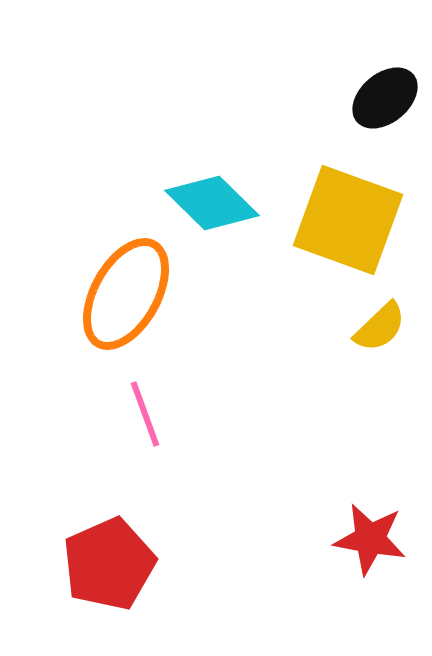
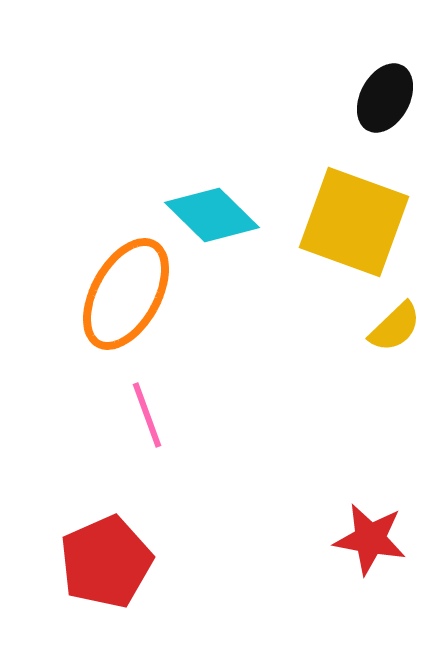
black ellipse: rotated 22 degrees counterclockwise
cyan diamond: moved 12 px down
yellow square: moved 6 px right, 2 px down
yellow semicircle: moved 15 px right
pink line: moved 2 px right, 1 px down
red pentagon: moved 3 px left, 2 px up
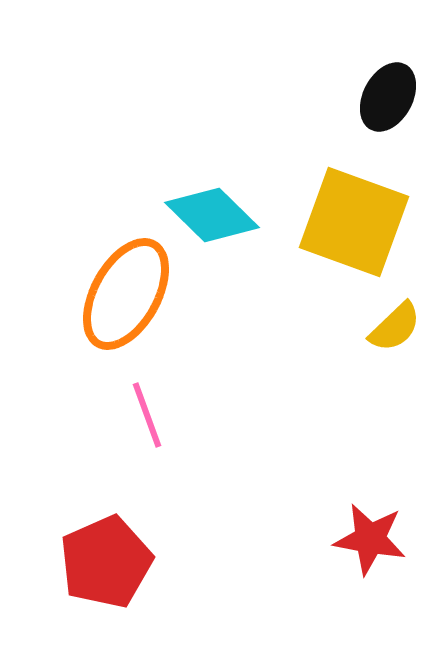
black ellipse: moved 3 px right, 1 px up
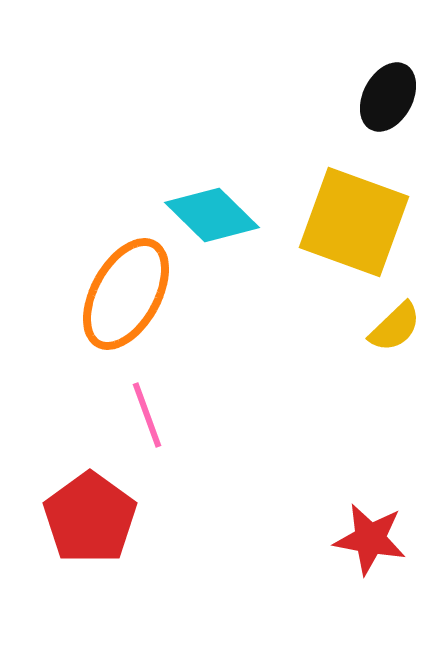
red pentagon: moved 16 px left, 44 px up; rotated 12 degrees counterclockwise
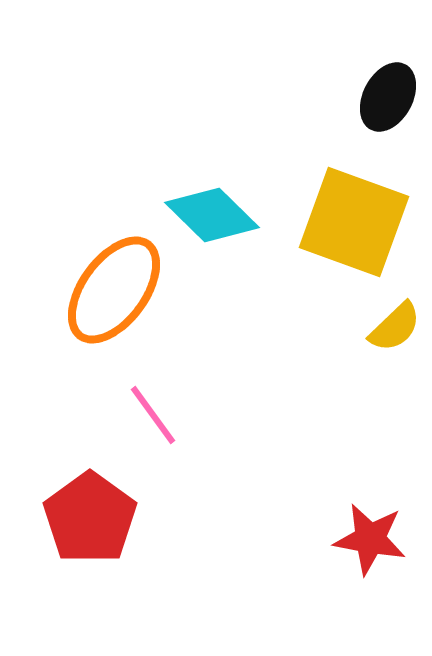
orange ellipse: moved 12 px left, 4 px up; rotated 7 degrees clockwise
pink line: moved 6 px right; rotated 16 degrees counterclockwise
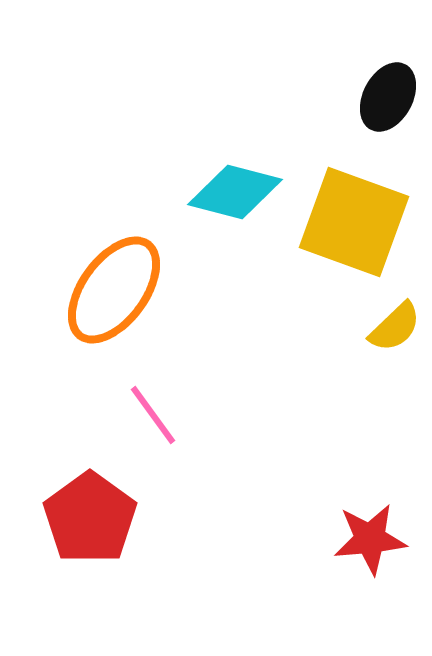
cyan diamond: moved 23 px right, 23 px up; rotated 30 degrees counterclockwise
red star: rotated 16 degrees counterclockwise
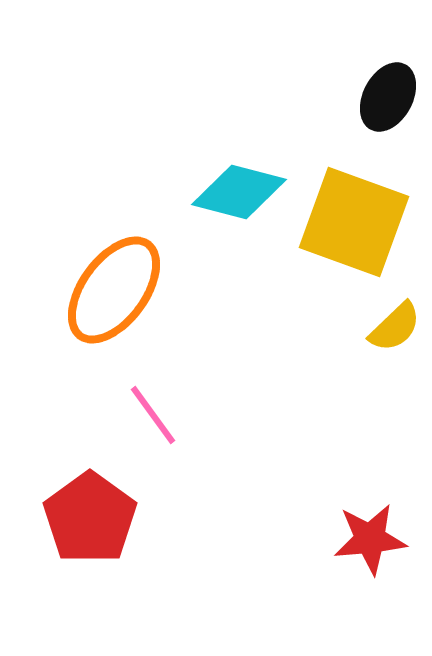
cyan diamond: moved 4 px right
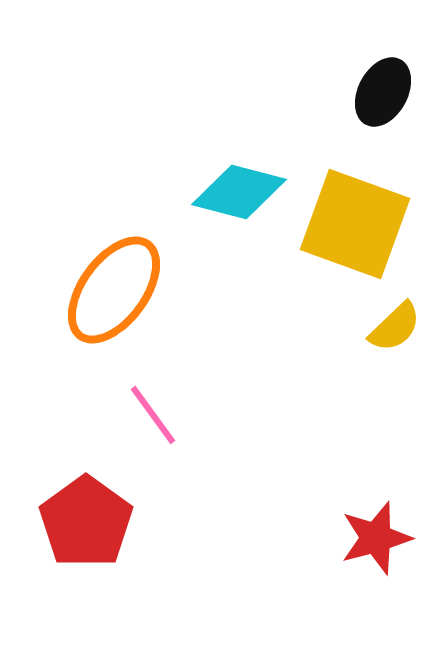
black ellipse: moved 5 px left, 5 px up
yellow square: moved 1 px right, 2 px down
red pentagon: moved 4 px left, 4 px down
red star: moved 6 px right, 1 px up; rotated 10 degrees counterclockwise
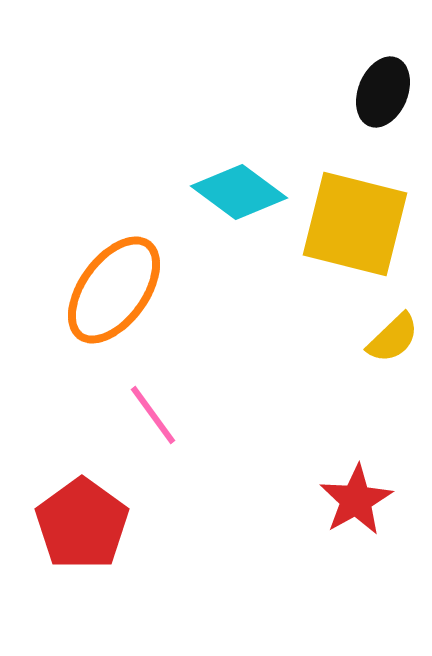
black ellipse: rotated 6 degrees counterclockwise
cyan diamond: rotated 22 degrees clockwise
yellow square: rotated 6 degrees counterclockwise
yellow semicircle: moved 2 px left, 11 px down
red pentagon: moved 4 px left, 2 px down
red star: moved 20 px left, 38 px up; rotated 14 degrees counterclockwise
